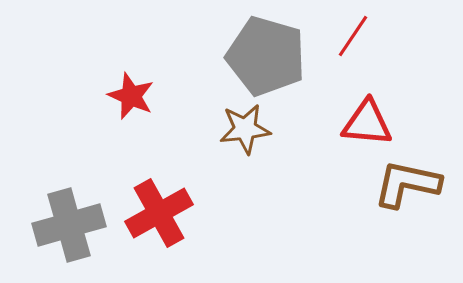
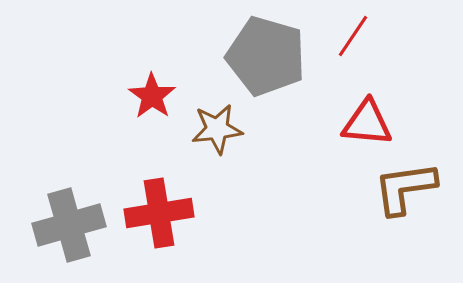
red star: moved 21 px right; rotated 12 degrees clockwise
brown star: moved 28 px left
brown L-shape: moved 2 px left, 4 px down; rotated 20 degrees counterclockwise
red cross: rotated 20 degrees clockwise
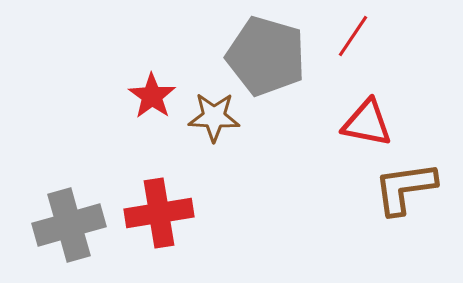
red triangle: rotated 6 degrees clockwise
brown star: moved 3 px left, 12 px up; rotated 9 degrees clockwise
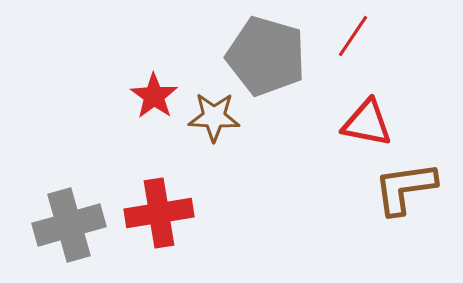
red star: moved 2 px right
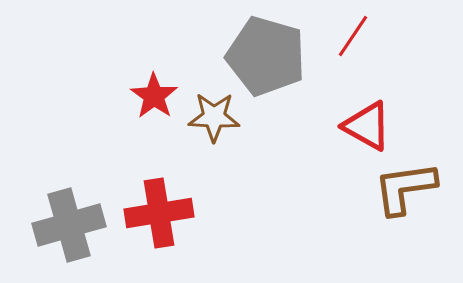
red triangle: moved 3 px down; rotated 18 degrees clockwise
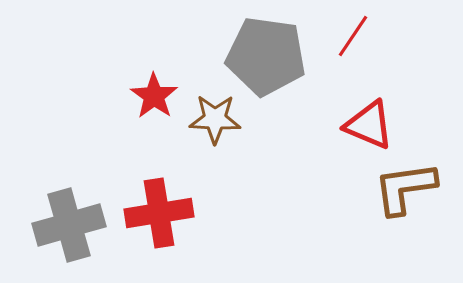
gray pentagon: rotated 8 degrees counterclockwise
brown star: moved 1 px right, 2 px down
red triangle: moved 2 px right, 1 px up; rotated 6 degrees counterclockwise
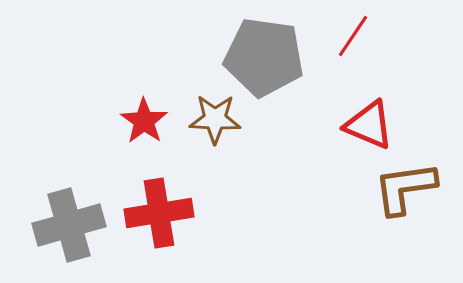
gray pentagon: moved 2 px left, 1 px down
red star: moved 10 px left, 25 px down
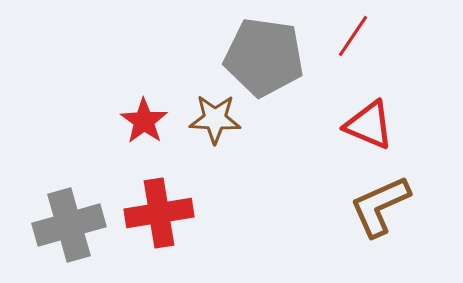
brown L-shape: moved 25 px left, 18 px down; rotated 16 degrees counterclockwise
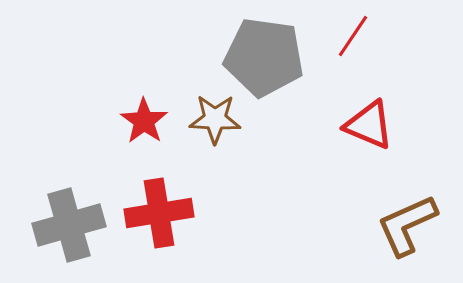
brown L-shape: moved 27 px right, 19 px down
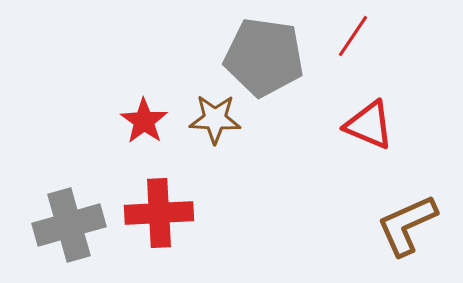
red cross: rotated 6 degrees clockwise
